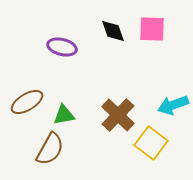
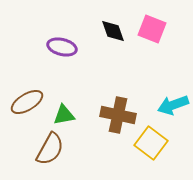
pink square: rotated 20 degrees clockwise
brown cross: rotated 32 degrees counterclockwise
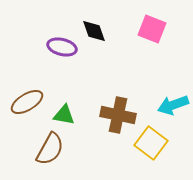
black diamond: moved 19 px left
green triangle: rotated 20 degrees clockwise
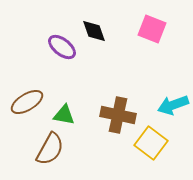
purple ellipse: rotated 24 degrees clockwise
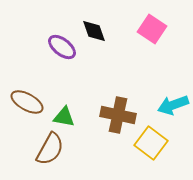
pink square: rotated 12 degrees clockwise
brown ellipse: rotated 60 degrees clockwise
green triangle: moved 2 px down
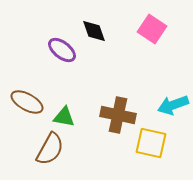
purple ellipse: moved 3 px down
yellow square: rotated 24 degrees counterclockwise
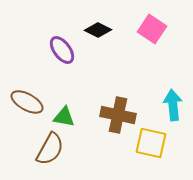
black diamond: moved 4 px right, 1 px up; rotated 44 degrees counterclockwise
purple ellipse: rotated 16 degrees clockwise
cyan arrow: rotated 104 degrees clockwise
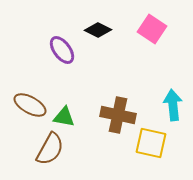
brown ellipse: moved 3 px right, 3 px down
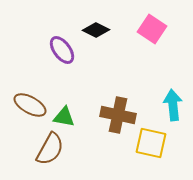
black diamond: moved 2 px left
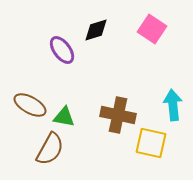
black diamond: rotated 44 degrees counterclockwise
